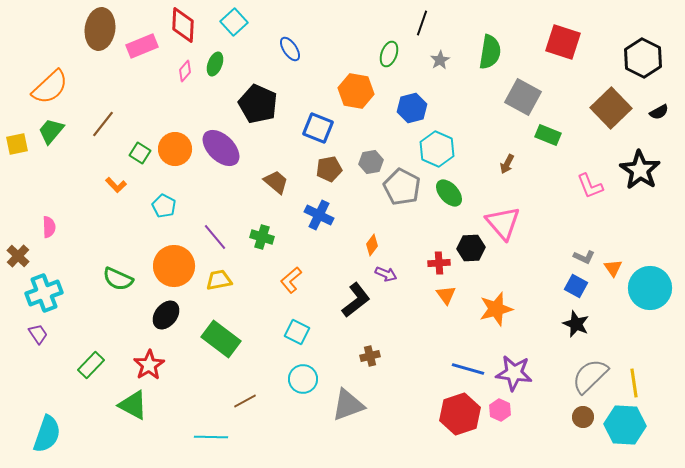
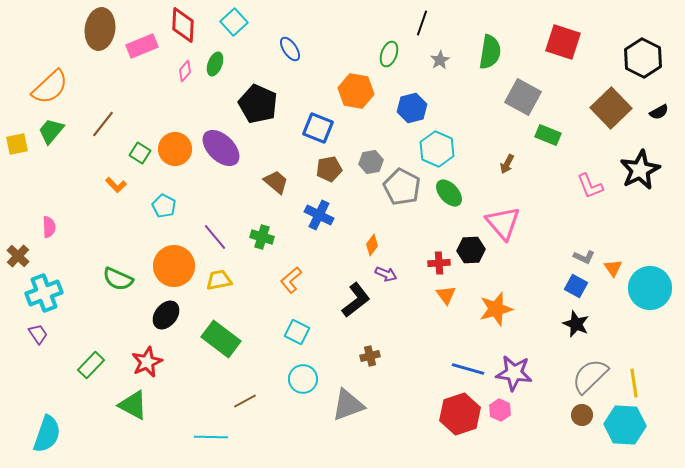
black star at (640, 170): rotated 12 degrees clockwise
black hexagon at (471, 248): moved 2 px down
red star at (149, 365): moved 2 px left, 3 px up; rotated 8 degrees clockwise
brown circle at (583, 417): moved 1 px left, 2 px up
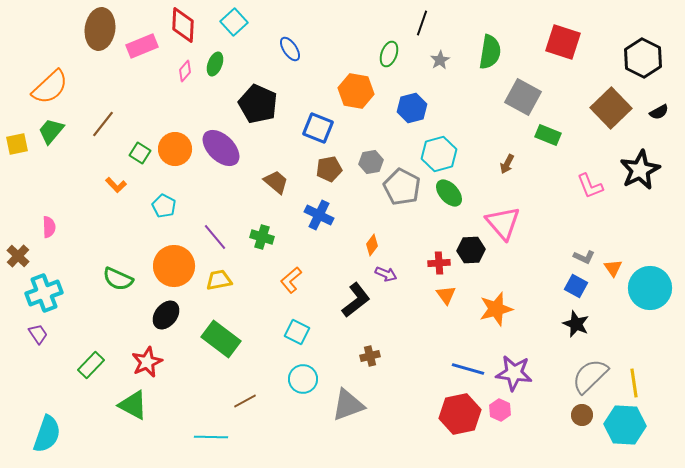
cyan hexagon at (437, 149): moved 2 px right, 5 px down; rotated 20 degrees clockwise
red hexagon at (460, 414): rotated 6 degrees clockwise
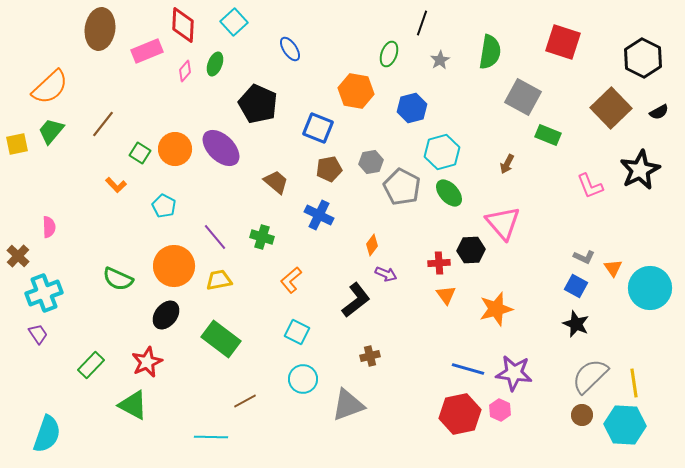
pink rectangle at (142, 46): moved 5 px right, 5 px down
cyan hexagon at (439, 154): moved 3 px right, 2 px up
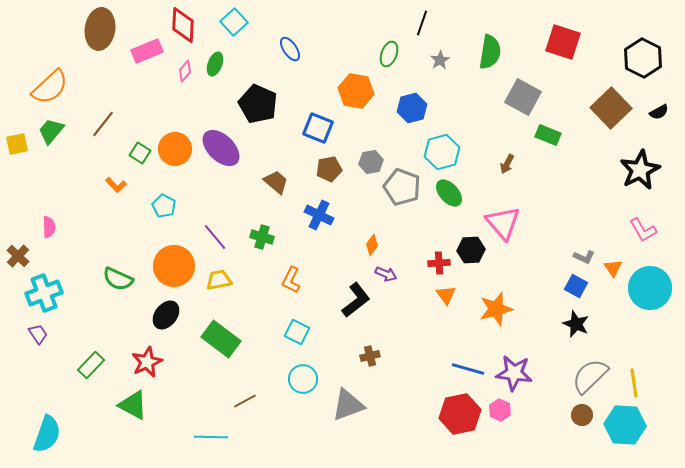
pink L-shape at (590, 186): moved 53 px right, 44 px down; rotated 8 degrees counterclockwise
gray pentagon at (402, 187): rotated 6 degrees counterclockwise
orange L-shape at (291, 280): rotated 24 degrees counterclockwise
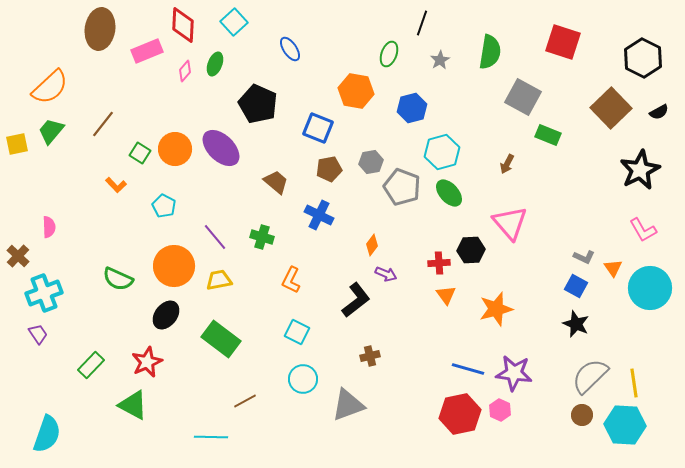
pink triangle at (503, 223): moved 7 px right
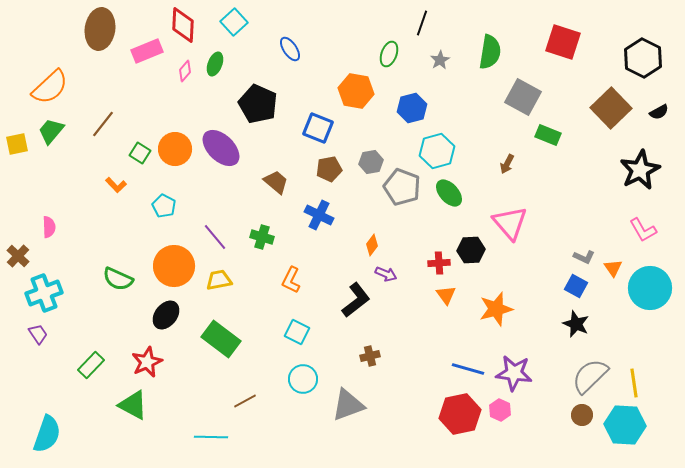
cyan hexagon at (442, 152): moved 5 px left, 1 px up
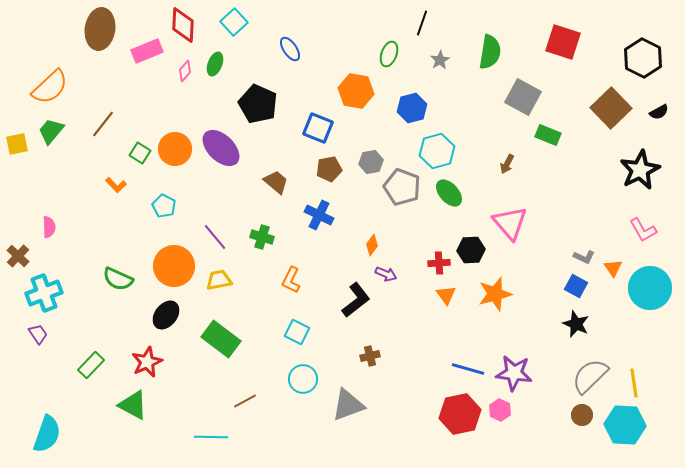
orange star at (496, 309): moved 1 px left, 15 px up
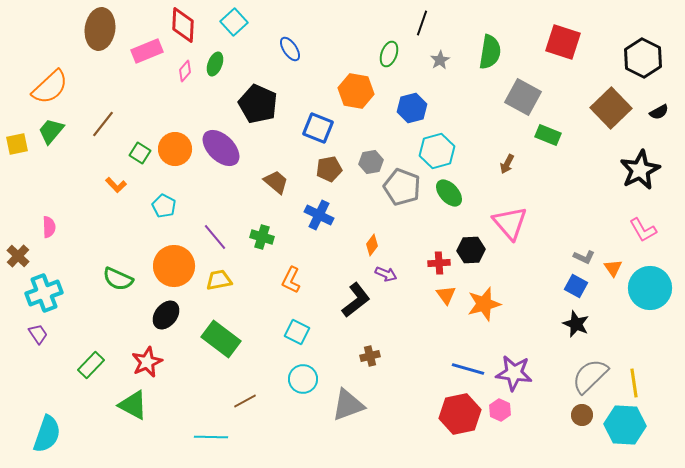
orange star at (495, 294): moved 11 px left, 10 px down
